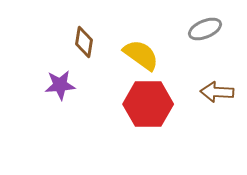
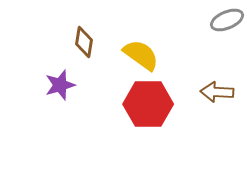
gray ellipse: moved 22 px right, 9 px up
purple star: rotated 12 degrees counterclockwise
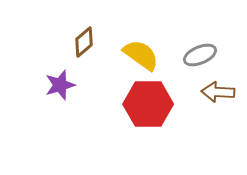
gray ellipse: moved 27 px left, 35 px down
brown diamond: rotated 40 degrees clockwise
brown arrow: moved 1 px right
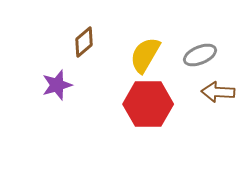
yellow semicircle: moved 4 px right; rotated 96 degrees counterclockwise
purple star: moved 3 px left
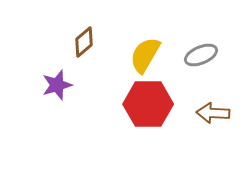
gray ellipse: moved 1 px right
brown arrow: moved 5 px left, 21 px down
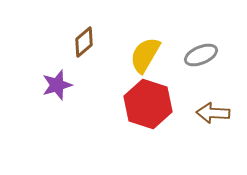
red hexagon: rotated 18 degrees clockwise
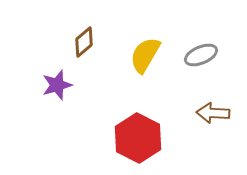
red hexagon: moved 10 px left, 34 px down; rotated 9 degrees clockwise
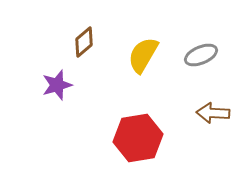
yellow semicircle: moved 2 px left
red hexagon: rotated 24 degrees clockwise
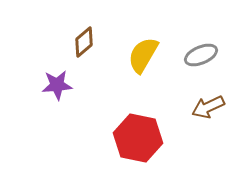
purple star: rotated 12 degrees clockwise
brown arrow: moved 5 px left, 6 px up; rotated 28 degrees counterclockwise
red hexagon: rotated 21 degrees clockwise
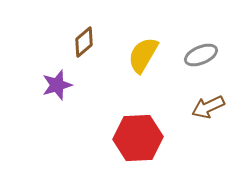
purple star: rotated 12 degrees counterclockwise
red hexagon: rotated 15 degrees counterclockwise
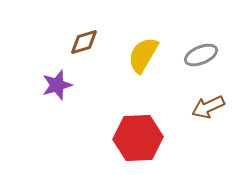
brown diamond: rotated 24 degrees clockwise
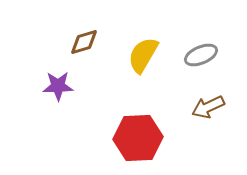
purple star: moved 1 px right, 1 px down; rotated 16 degrees clockwise
